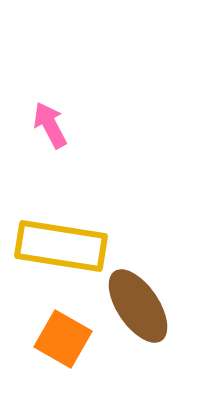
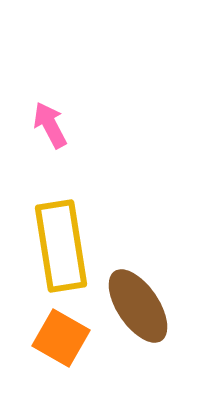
yellow rectangle: rotated 72 degrees clockwise
orange square: moved 2 px left, 1 px up
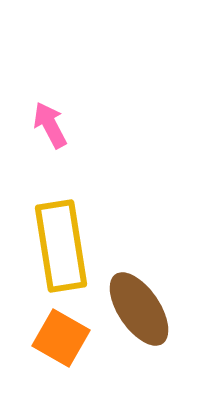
brown ellipse: moved 1 px right, 3 px down
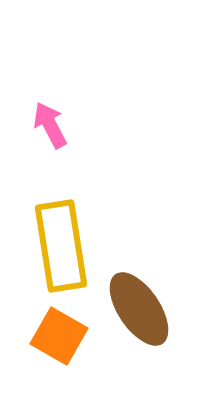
orange square: moved 2 px left, 2 px up
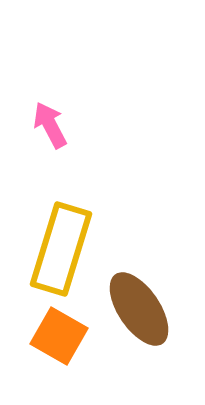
yellow rectangle: moved 3 px down; rotated 26 degrees clockwise
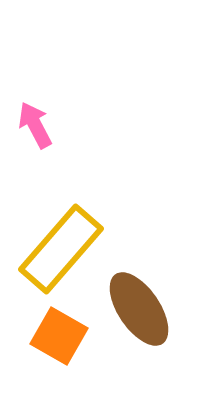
pink arrow: moved 15 px left
yellow rectangle: rotated 24 degrees clockwise
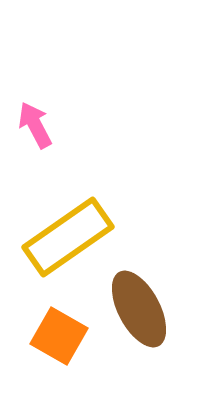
yellow rectangle: moved 7 px right, 12 px up; rotated 14 degrees clockwise
brown ellipse: rotated 6 degrees clockwise
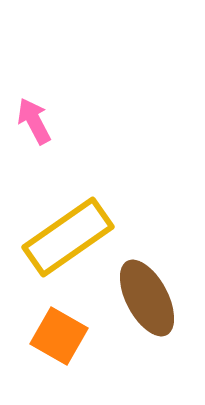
pink arrow: moved 1 px left, 4 px up
brown ellipse: moved 8 px right, 11 px up
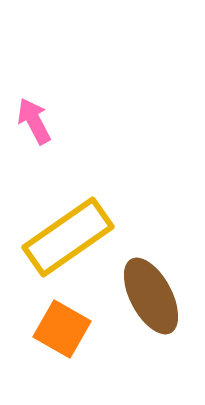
brown ellipse: moved 4 px right, 2 px up
orange square: moved 3 px right, 7 px up
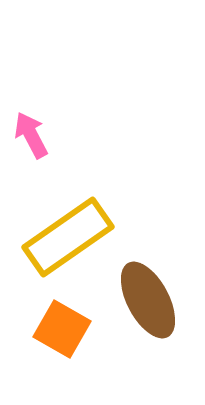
pink arrow: moved 3 px left, 14 px down
brown ellipse: moved 3 px left, 4 px down
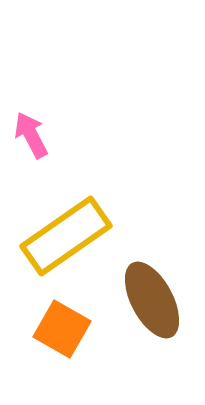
yellow rectangle: moved 2 px left, 1 px up
brown ellipse: moved 4 px right
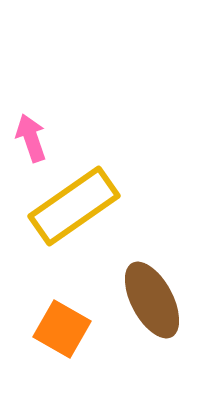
pink arrow: moved 3 px down; rotated 9 degrees clockwise
yellow rectangle: moved 8 px right, 30 px up
